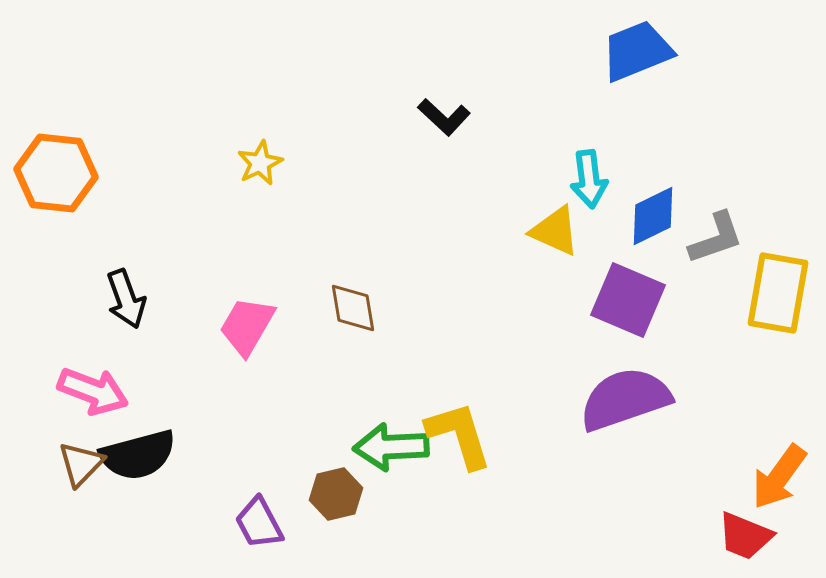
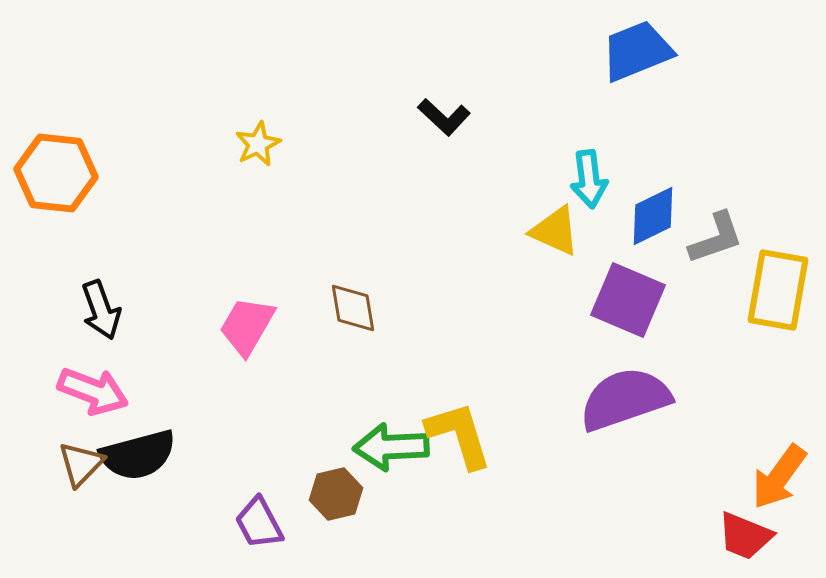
yellow star: moved 2 px left, 19 px up
yellow rectangle: moved 3 px up
black arrow: moved 25 px left, 11 px down
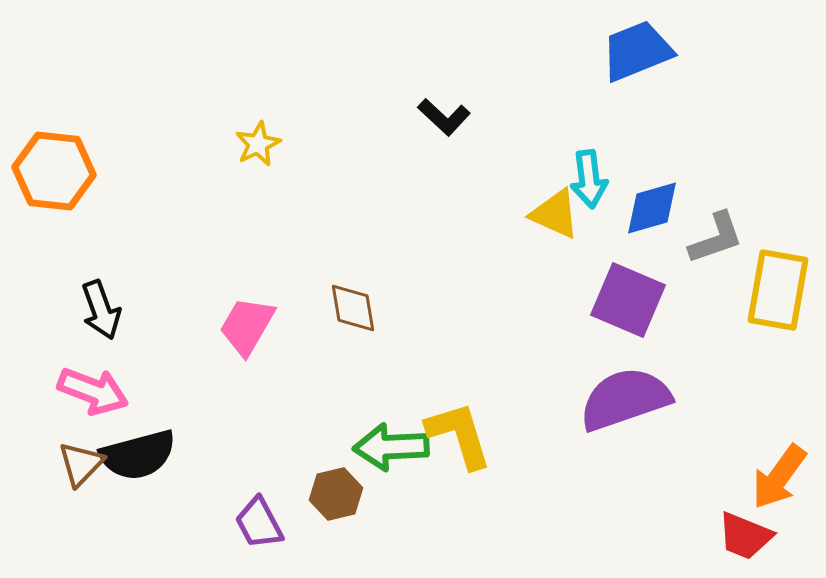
orange hexagon: moved 2 px left, 2 px up
blue diamond: moved 1 px left, 8 px up; rotated 10 degrees clockwise
yellow triangle: moved 17 px up
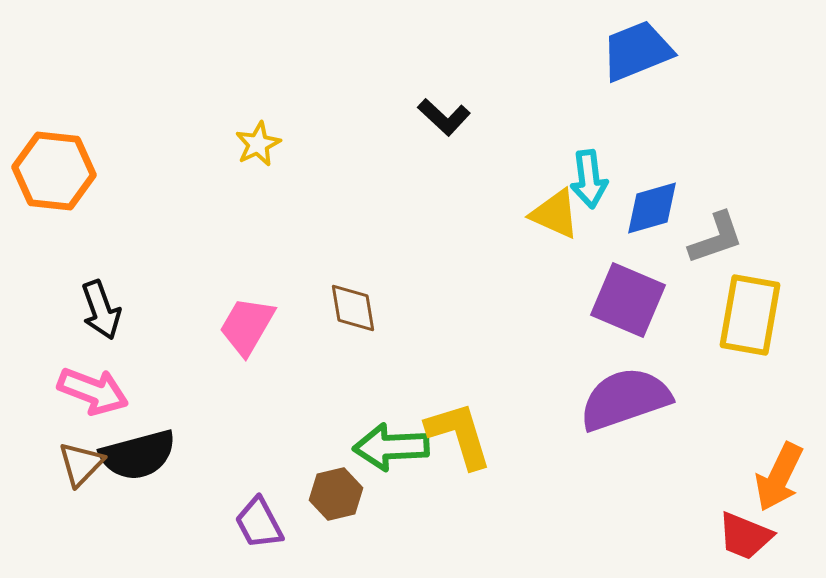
yellow rectangle: moved 28 px left, 25 px down
orange arrow: rotated 10 degrees counterclockwise
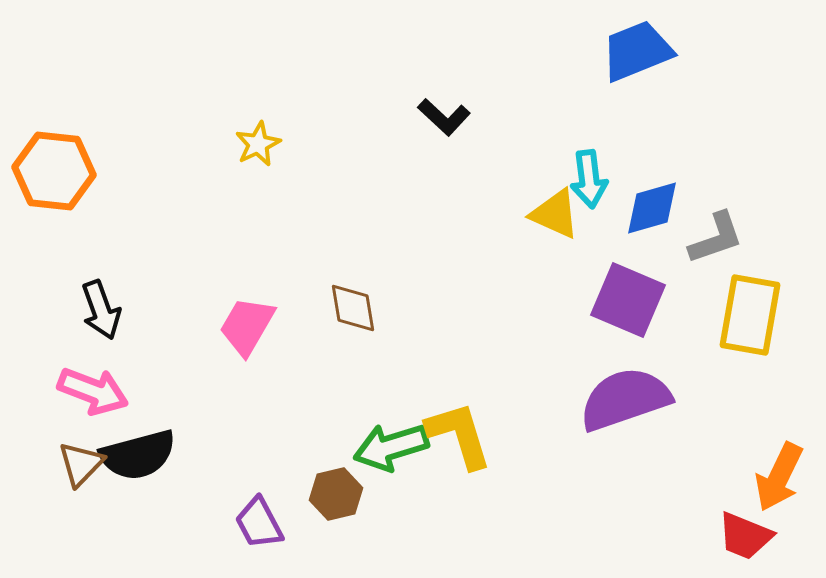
green arrow: rotated 14 degrees counterclockwise
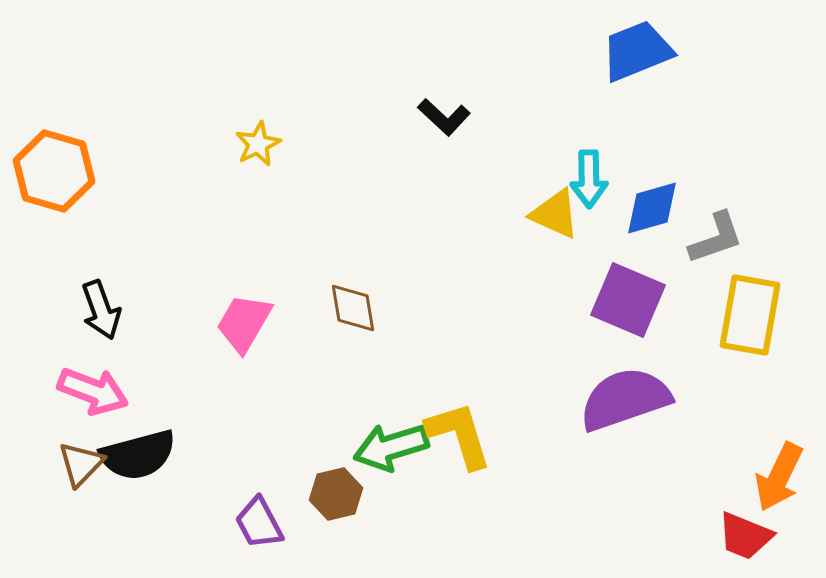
orange hexagon: rotated 10 degrees clockwise
cyan arrow: rotated 6 degrees clockwise
pink trapezoid: moved 3 px left, 3 px up
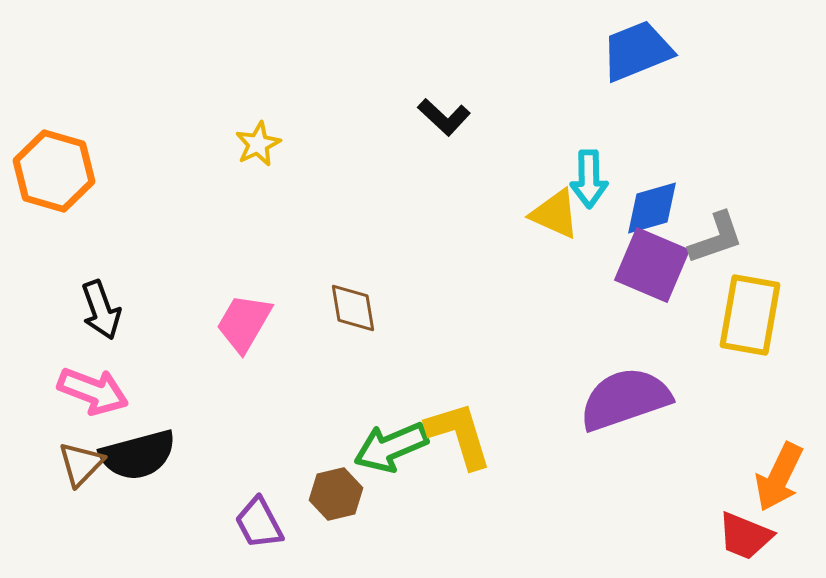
purple square: moved 24 px right, 35 px up
green arrow: rotated 6 degrees counterclockwise
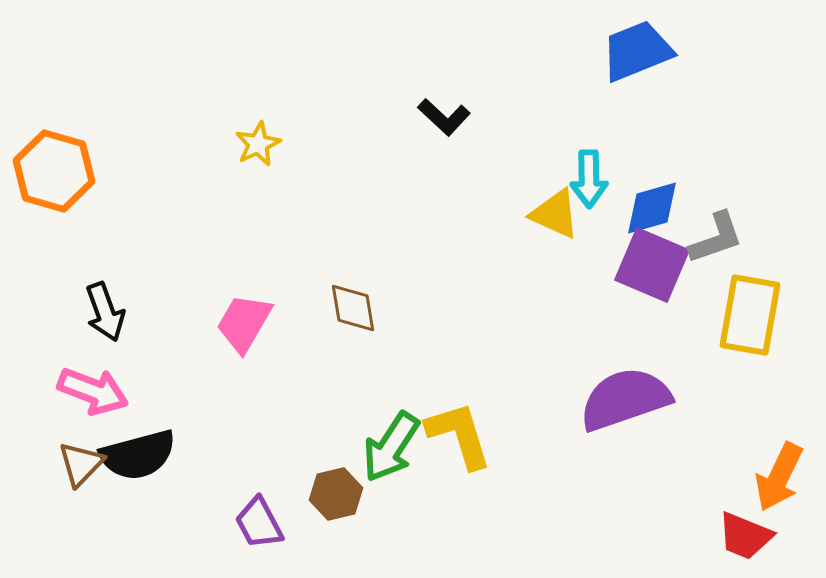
black arrow: moved 4 px right, 2 px down
green arrow: rotated 34 degrees counterclockwise
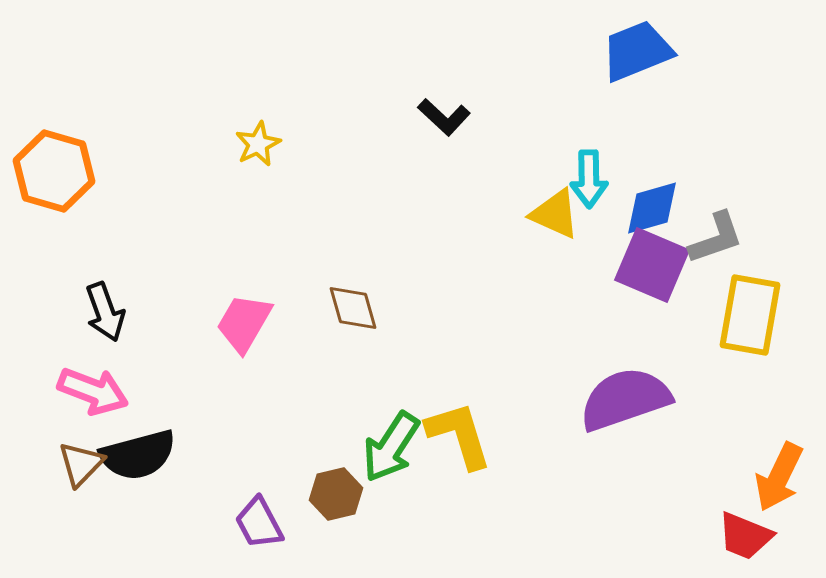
brown diamond: rotated 6 degrees counterclockwise
